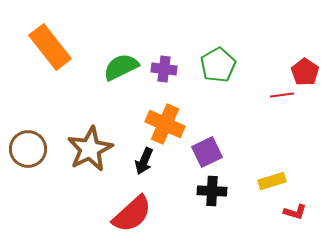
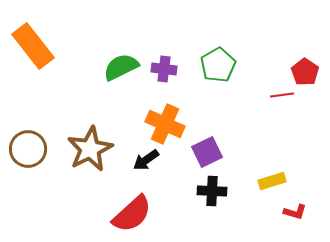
orange rectangle: moved 17 px left, 1 px up
black arrow: moved 2 px right, 1 px up; rotated 32 degrees clockwise
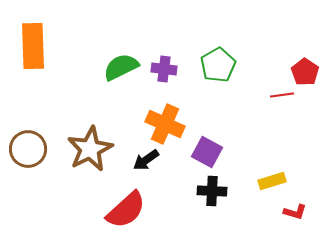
orange rectangle: rotated 36 degrees clockwise
purple square: rotated 36 degrees counterclockwise
red semicircle: moved 6 px left, 4 px up
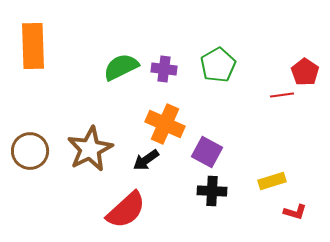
brown circle: moved 2 px right, 2 px down
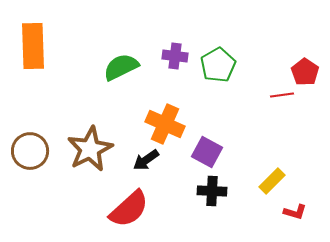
purple cross: moved 11 px right, 13 px up
yellow rectangle: rotated 28 degrees counterclockwise
red semicircle: moved 3 px right, 1 px up
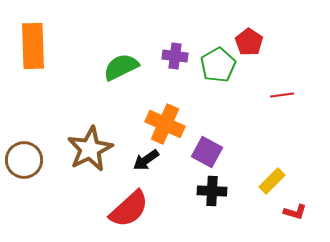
red pentagon: moved 56 px left, 30 px up
brown circle: moved 6 px left, 9 px down
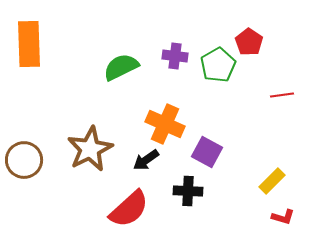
orange rectangle: moved 4 px left, 2 px up
black cross: moved 24 px left
red L-shape: moved 12 px left, 5 px down
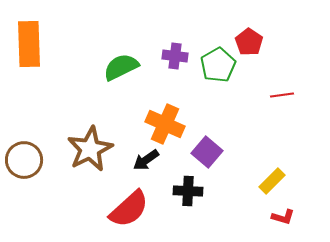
purple square: rotated 12 degrees clockwise
